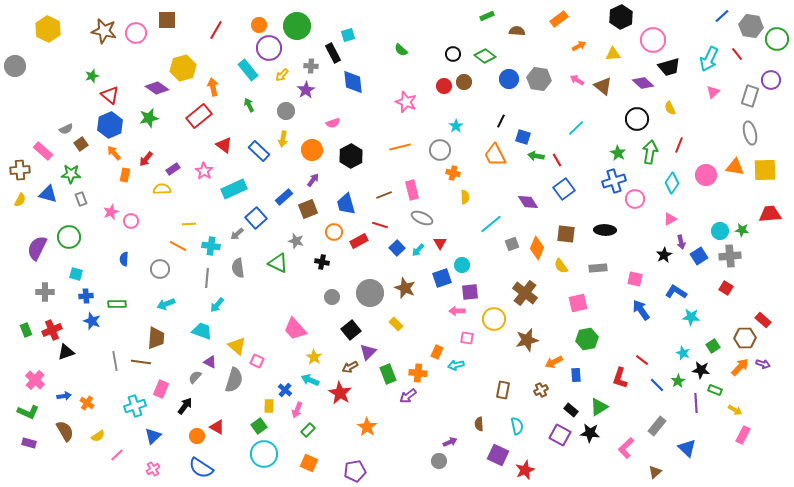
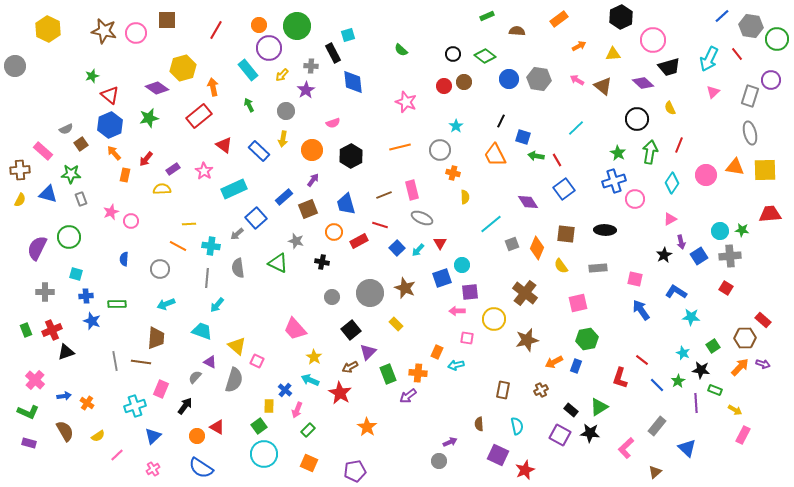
blue rectangle at (576, 375): moved 9 px up; rotated 24 degrees clockwise
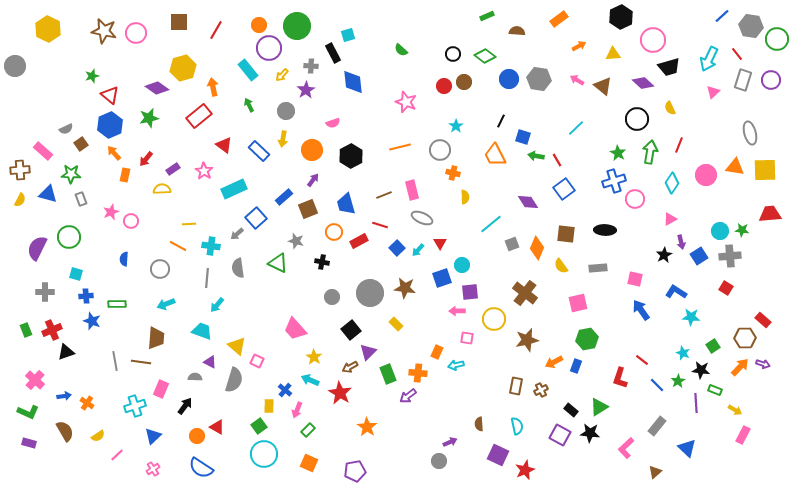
brown square at (167, 20): moved 12 px right, 2 px down
gray rectangle at (750, 96): moved 7 px left, 16 px up
brown star at (405, 288): rotated 15 degrees counterclockwise
gray semicircle at (195, 377): rotated 48 degrees clockwise
brown rectangle at (503, 390): moved 13 px right, 4 px up
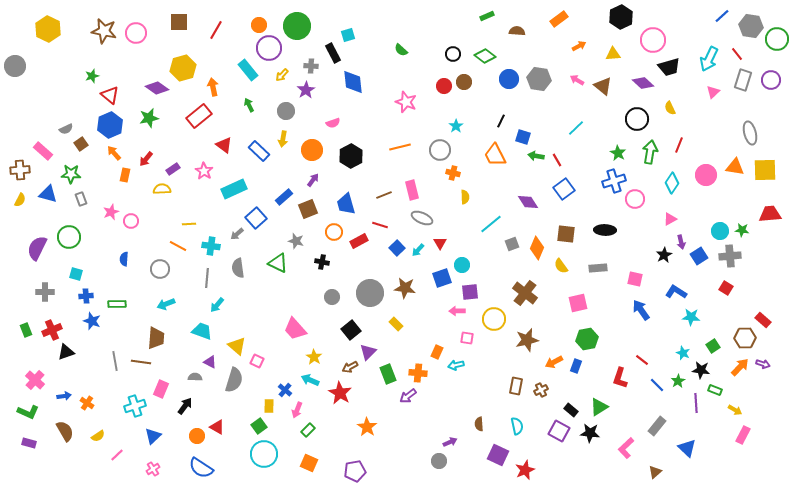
purple square at (560, 435): moved 1 px left, 4 px up
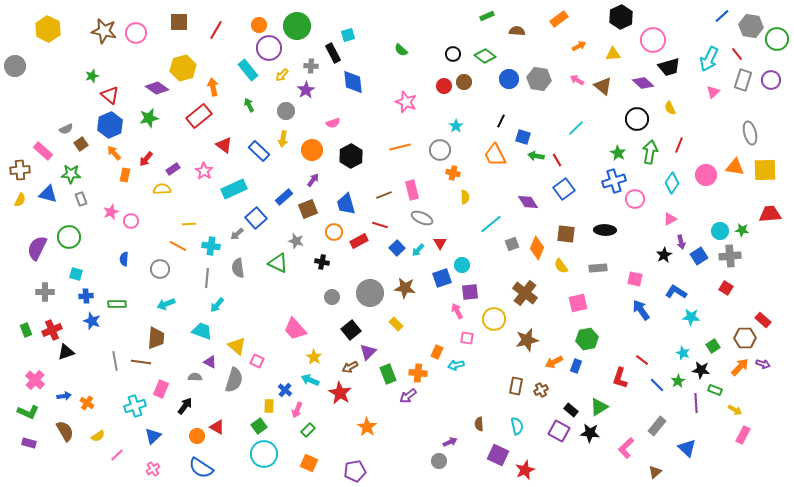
pink arrow at (457, 311): rotated 63 degrees clockwise
